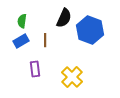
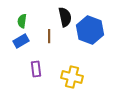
black semicircle: moved 1 px right, 1 px up; rotated 36 degrees counterclockwise
brown line: moved 4 px right, 4 px up
purple rectangle: moved 1 px right
yellow cross: rotated 30 degrees counterclockwise
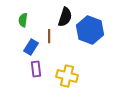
black semicircle: rotated 30 degrees clockwise
green semicircle: moved 1 px right, 1 px up
blue rectangle: moved 10 px right, 6 px down; rotated 28 degrees counterclockwise
yellow cross: moved 5 px left, 1 px up
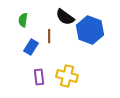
black semicircle: rotated 108 degrees clockwise
purple rectangle: moved 3 px right, 8 px down
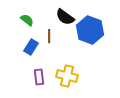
green semicircle: moved 4 px right; rotated 120 degrees clockwise
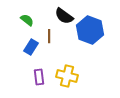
black semicircle: moved 1 px left, 1 px up
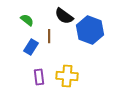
yellow cross: rotated 10 degrees counterclockwise
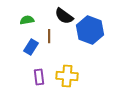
green semicircle: rotated 48 degrees counterclockwise
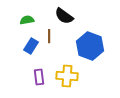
blue hexagon: moved 16 px down
blue rectangle: moved 1 px up
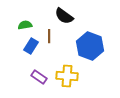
green semicircle: moved 2 px left, 5 px down
purple rectangle: rotated 49 degrees counterclockwise
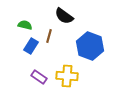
green semicircle: rotated 24 degrees clockwise
brown line: rotated 16 degrees clockwise
